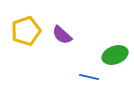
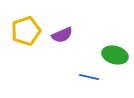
purple semicircle: rotated 65 degrees counterclockwise
green ellipse: rotated 35 degrees clockwise
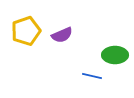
green ellipse: rotated 15 degrees counterclockwise
blue line: moved 3 px right, 1 px up
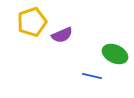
yellow pentagon: moved 6 px right, 9 px up
green ellipse: moved 1 px up; rotated 25 degrees clockwise
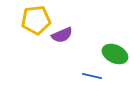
yellow pentagon: moved 4 px right, 2 px up; rotated 12 degrees clockwise
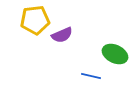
yellow pentagon: moved 1 px left
blue line: moved 1 px left
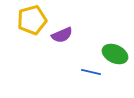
yellow pentagon: moved 3 px left; rotated 8 degrees counterclockwise
blue line: moved 4 px up
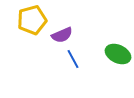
green ellipse: moved 3 px right
blue line: moved 18 px left, 13 px up; rotated 48 degrees clockwise
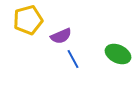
yellow pentagon: moved 4 px left
purple semicircle: moved 1 px left, 1 px down
